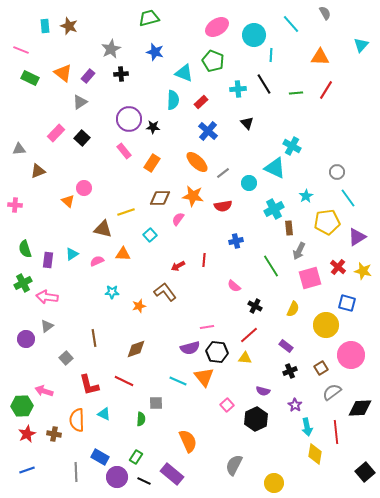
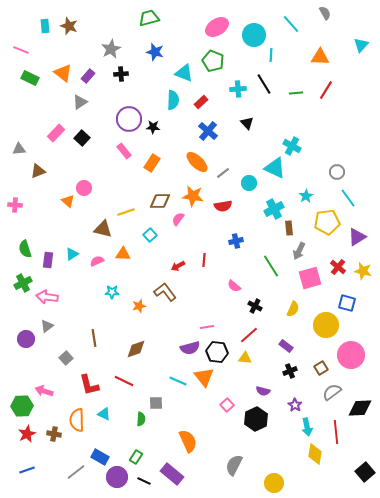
brown diamond at (160, 198): moved 3 px down
gray line at (76, 472): rotated 54 degrees clockwise
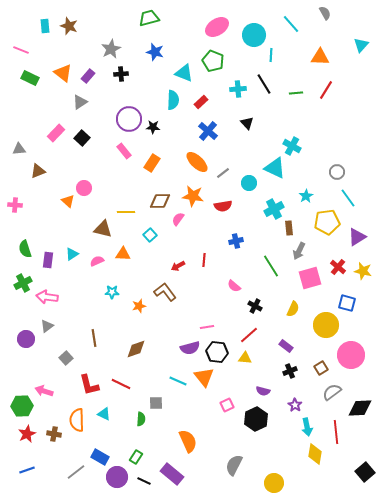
yellow line at (126, 212): rotated 18 degrees clockwise
red line at (124, 381): moved 3 px left, 3 px down
pink square at (227, 405): rotated 16 degrees clockwise
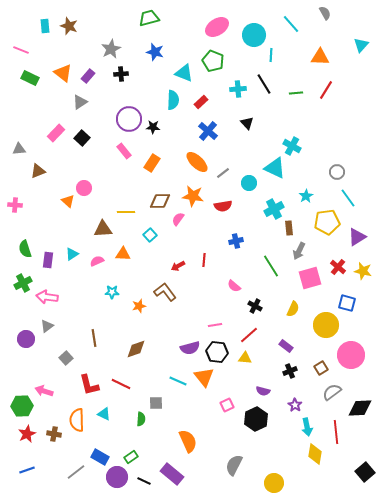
brown triangle at (103, 229): rotated 18 degrees counterclockwise
pink line at (207, 327): moved 8 px right, 2 px up
green rectangle at (136, 457): moved 5 px left; rotated 24 degrees clockwise
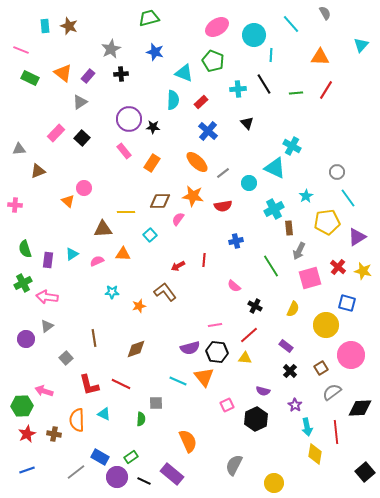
black cross at (290, 371): rotated 24 degrees counterclockwise
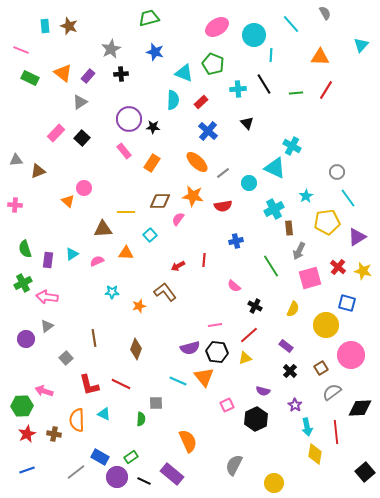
green pentagon at (213, 61): moved 3 px down
gray triangle at (19, 149): moved 3 px left, 11 px down
orange triangle at (123, 254): moved 3 px right, 1 px up
brown diamond at (136, 349): rotated 50 degrees counterclockwise
yellow triangle at (245, 358): rotated 24 degrees counterclockwise
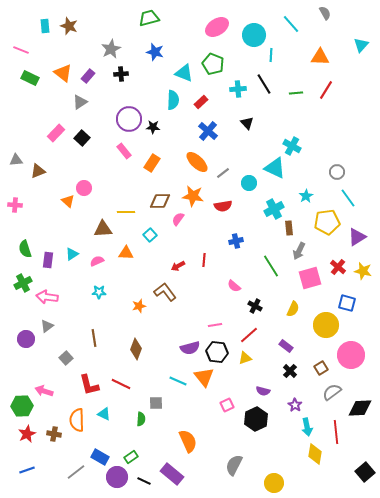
cyan star at (112, 292): moved 13 px left
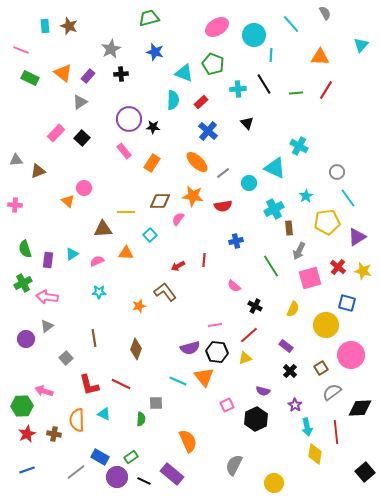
cyan cross at (292, 146): moved 7 px right
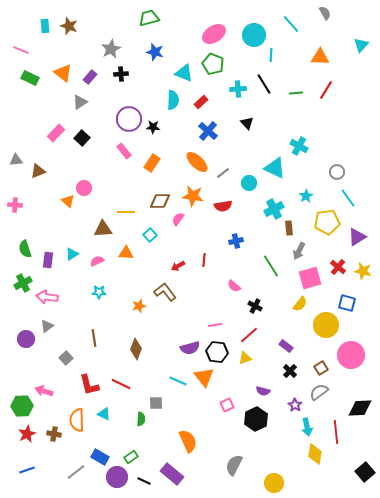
pink ellipse at (217, 27): moved 3 px left, 7 px down
purple rectangle at (88, 76): moved 2 px right, 1 px down
yellow semicircle at (293, 309): moved 7 px right, 5 px up; rotated 14 degrees clockwise
gray semicircle at (332, 392): moved 13 px left
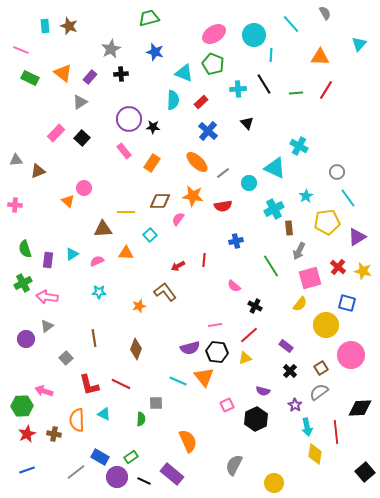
cyan triangle at (361, 45): moved 2 px left, 1 px up
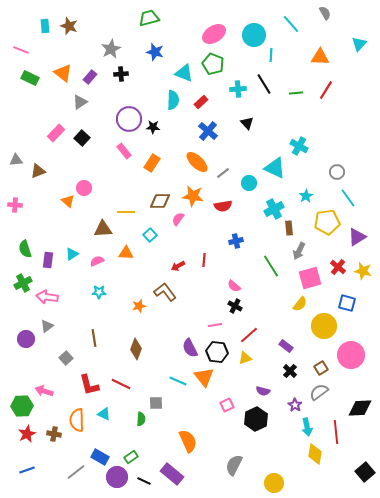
black cross at (255, 306): moved 20 px left
yellow circle at (326, 325): moved 2 px left, 1 px down
purple semicircle at (190, 348): rotated 78 degrees clockwise
